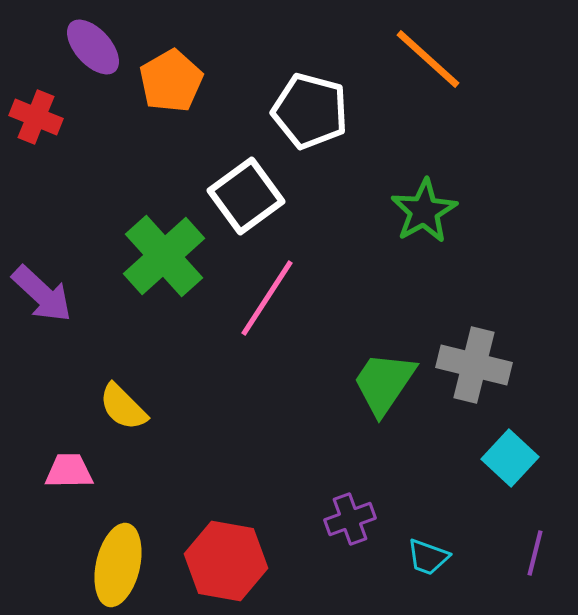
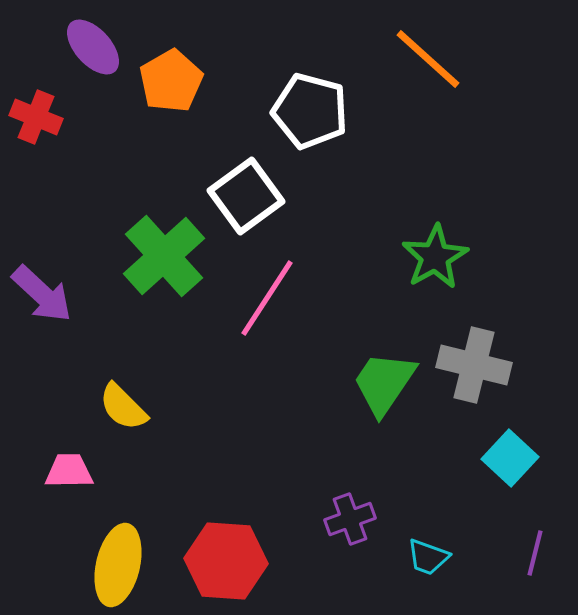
green star: moved 11 px right, 46 px down
red hexagon: rotated 6 degrees counterclockwise
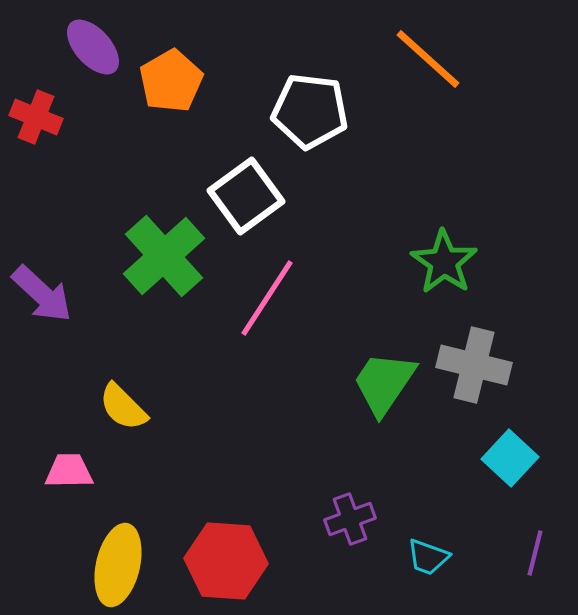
white pentagon: rotated 8 degrees counterclockwise
green star: moved 9 px right, 5 px down; rotated 8 degrees counterclockwise
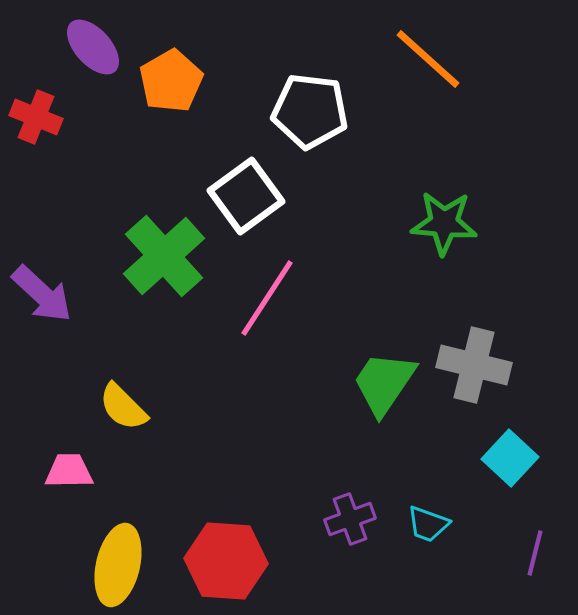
green star: moved 39 px up; rotated 30 degrees counterclockwise
cyan trapezoid: moved 33 px up
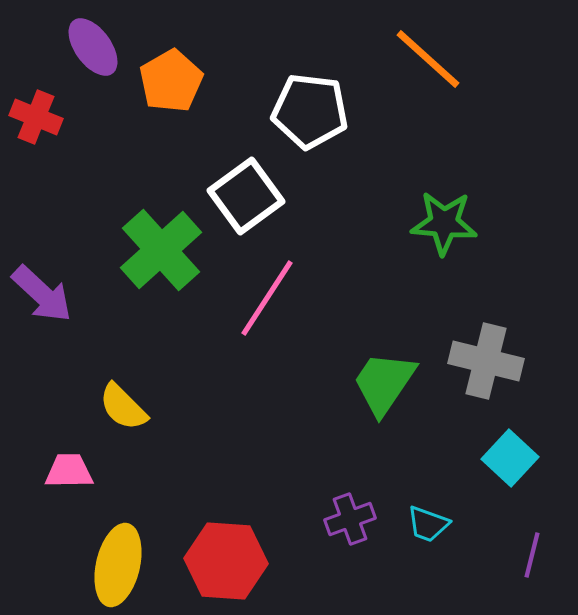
purple ellipse: rotated 6 degrees clockwise
green cross: moved 3 px left, 6 px up
gray cross: moved 12 px right, 4 px up
purple line: moved 3 px left, 2 px down
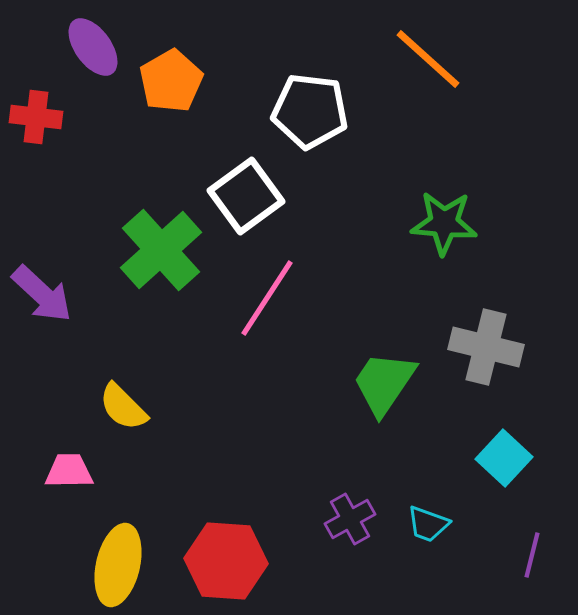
red cross: rotated 15 degrees counterclockwise
gray cross: moved 14 px up
cyan square: moved 6 px left
purple cross: rotated 9 degrees counterclockwise
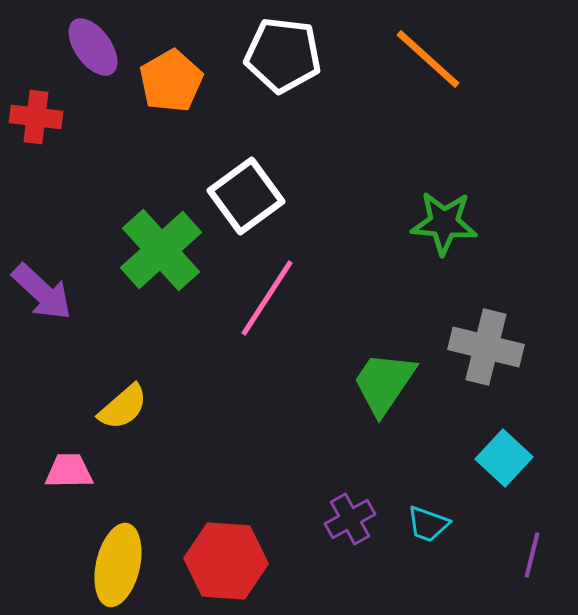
white pentagon: moved 27 px left, 56 px up
purple arrow: moved 2 px up
yellow semicircle: rotated 86 degrees counterclockwise
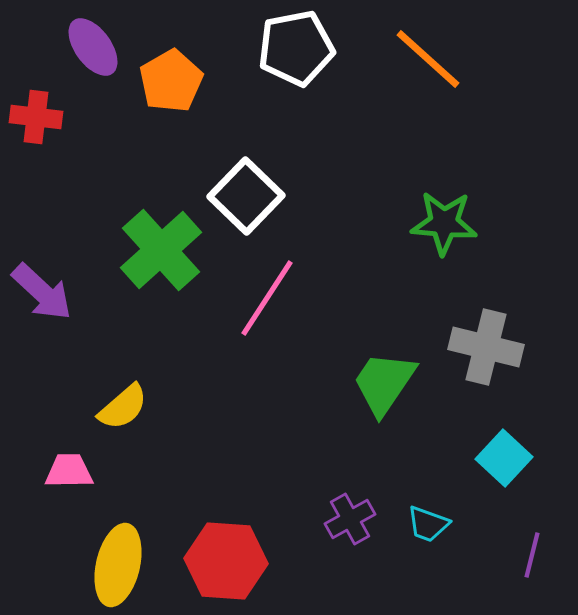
white pentagon: moved 13 px right, 7 px up; rotated 18 degrees counterclockwise
white square: rotated 10 degrees counterclockwise
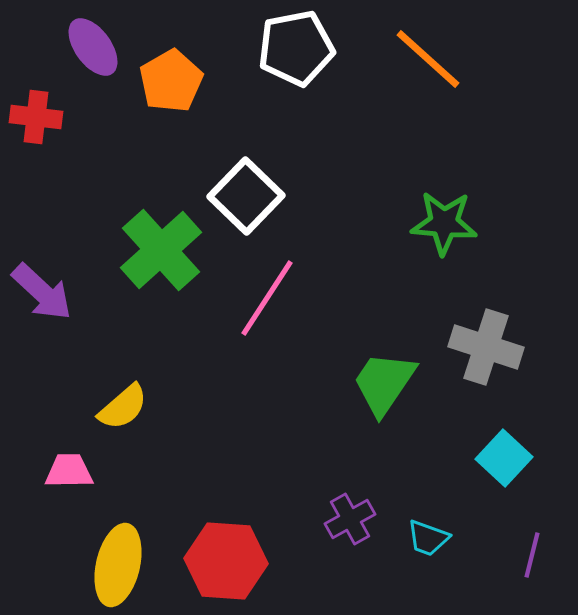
gray cross: rotated 4 degrees clockwise
cyan trapezoid: moved 14 px down
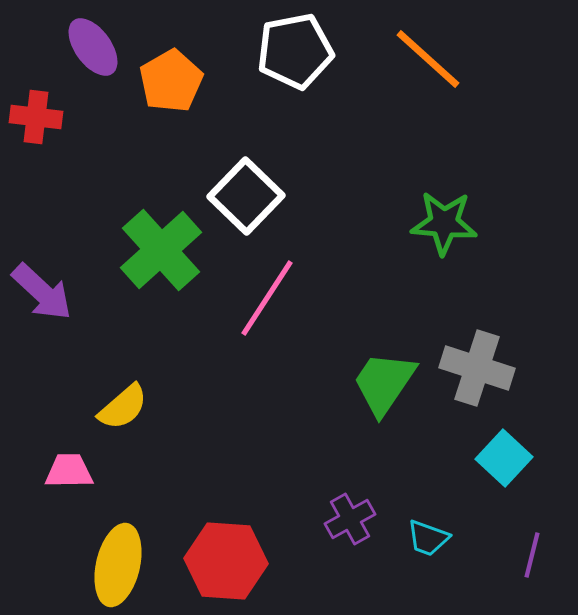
white pentagon: moved 1 px left, 3 px down
gray cross: moved 9 px left, 21 px down
